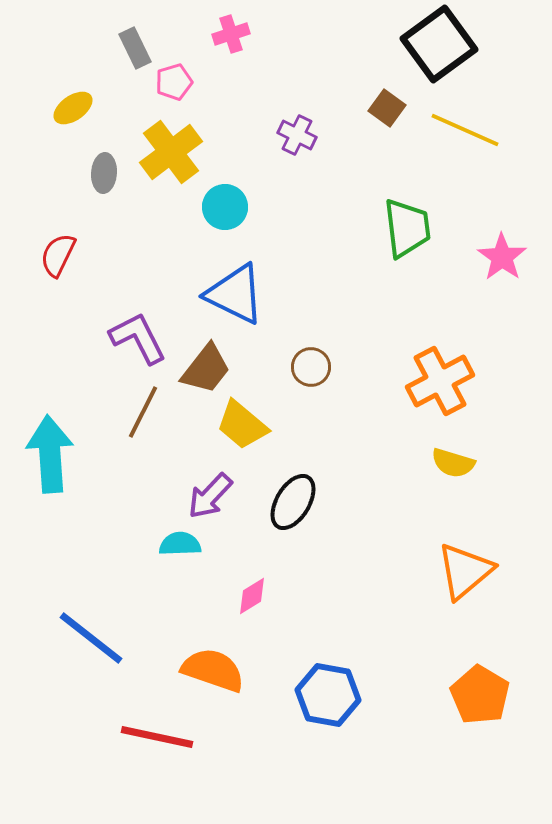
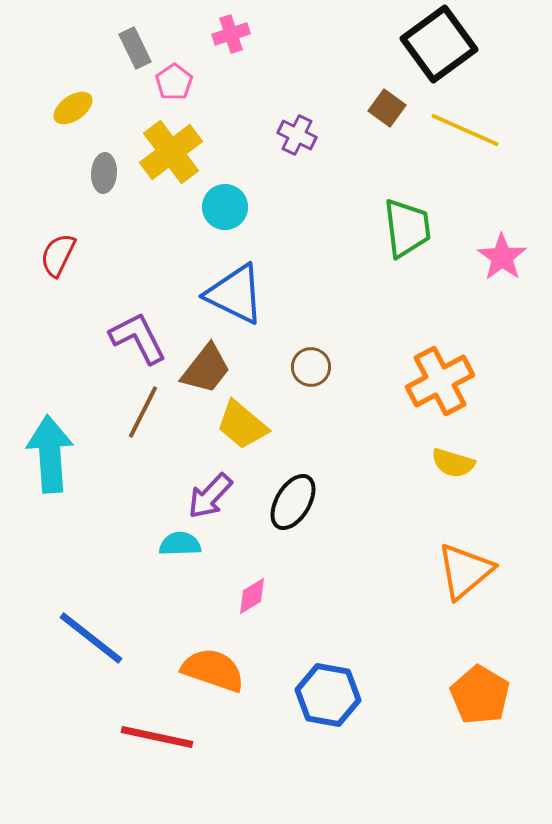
pink pentagon: rotated 18 degrees counterclockwise
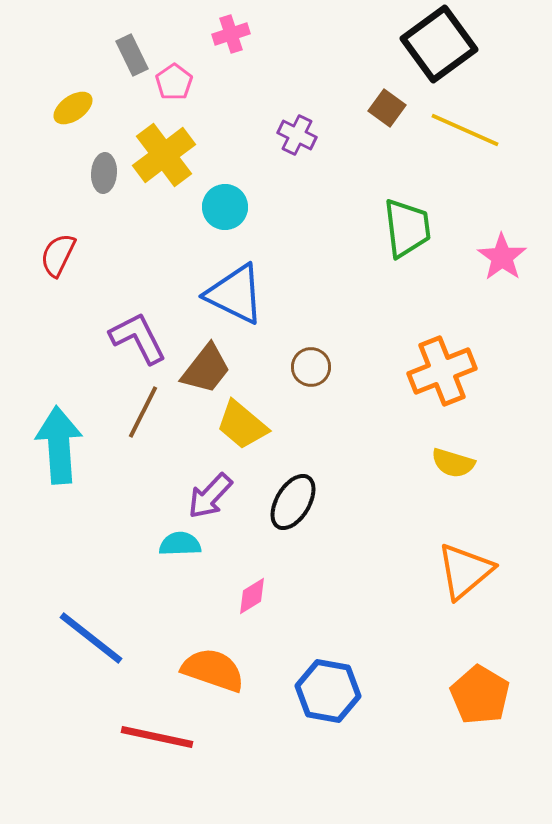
gray rectangle: moved 3 px left, 7 px down
yellow cross: moved 7 px left, 3 px down
orange cross: moved 2 px right, 10 px up; rotated 6 degrees clockwise
cyan arrow: moved 9 px right, 9 px up
blue hexagon: moved 4 px up
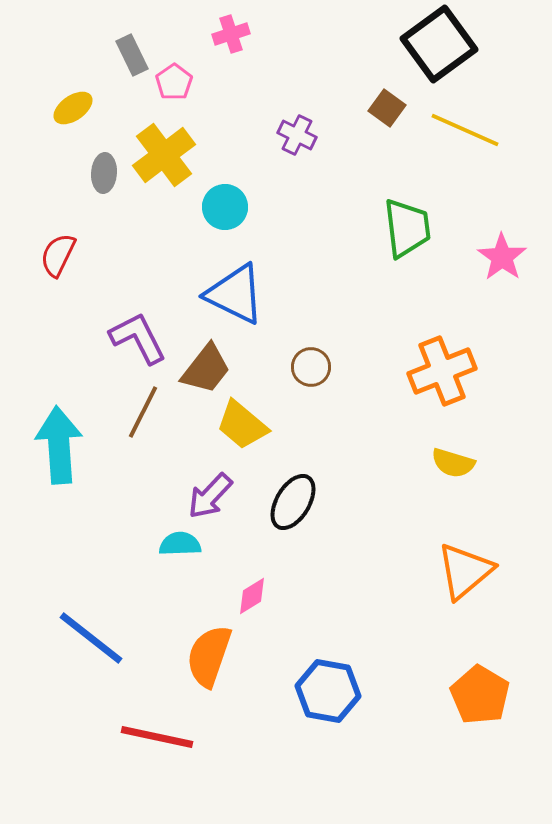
orange semicircle: moved 4 px left, 14 px up; rotated 90 degrees counterclockwise
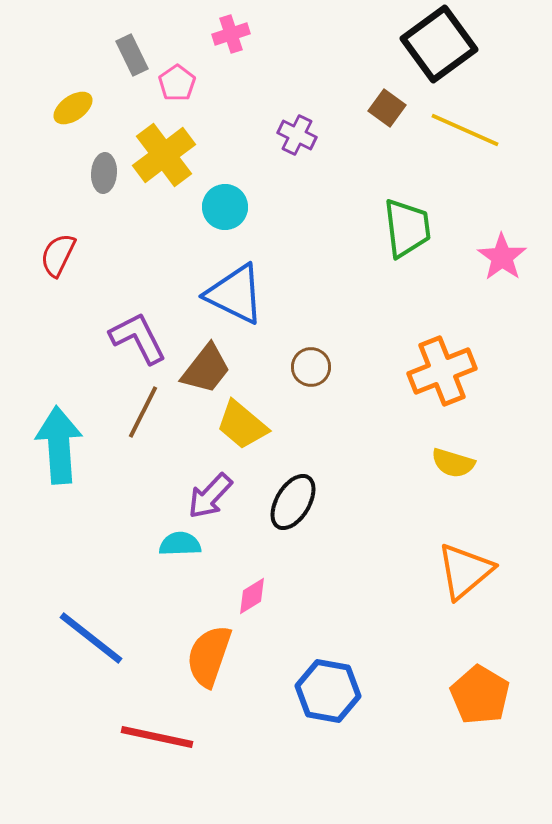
pink pentagon: moved 3 px right, 1 px down
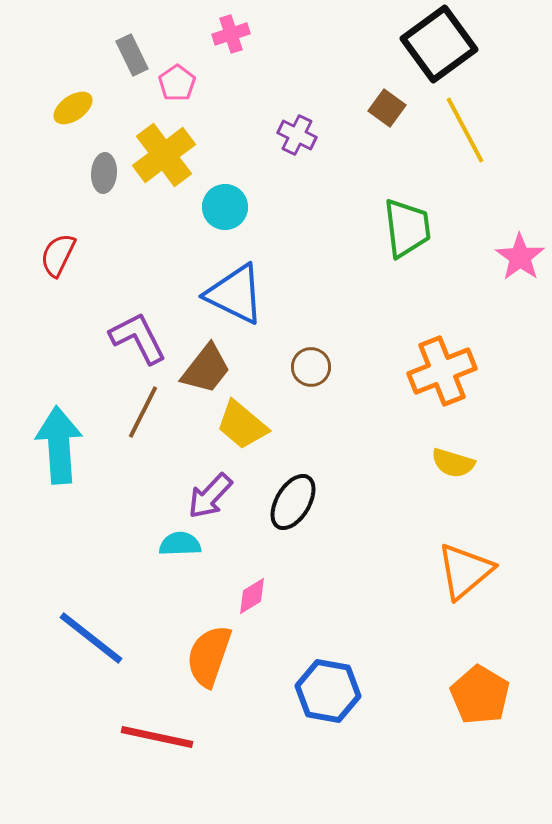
yellow line: rotated 38 degrees clockwise
pink star: moved 18 px right
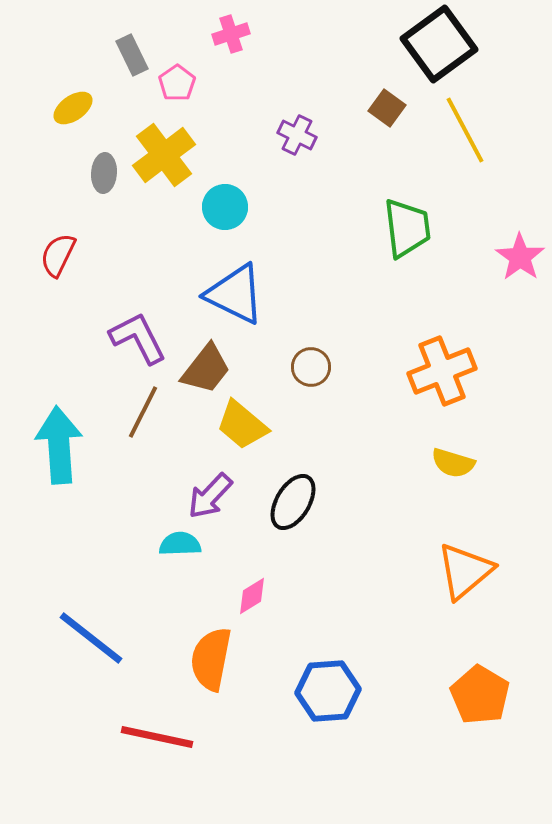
orange semicircle: moved 2 px right, 3 px down; rotated 8 degrees counterclockwise
blue hexagon: rotated 14 degrees counterclockwise
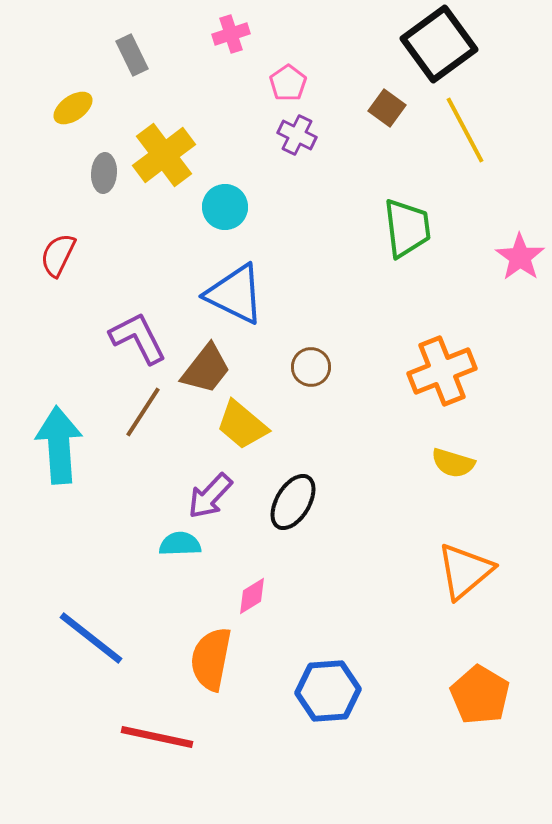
pink pentagon: moved 111 px right
brown line: rotated 6 degrees clockwise
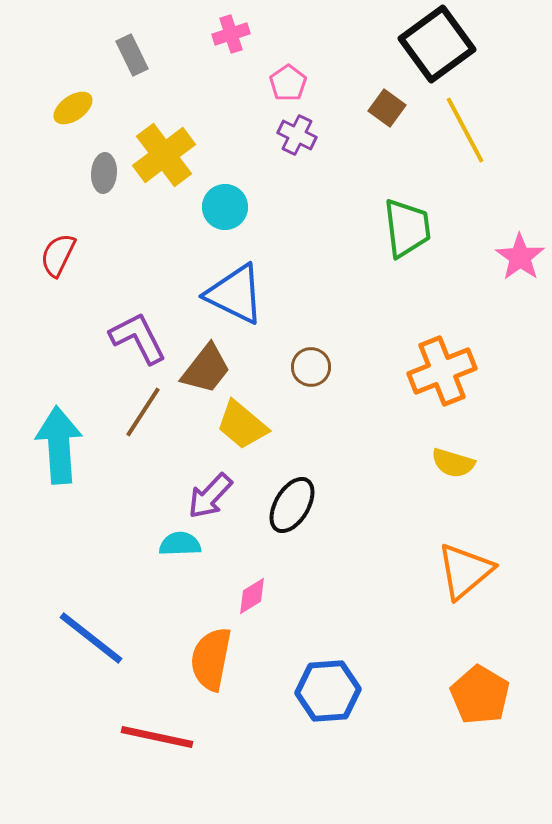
black square: moved 2 px left
black ellipse: moved 1 px left, 3 px down
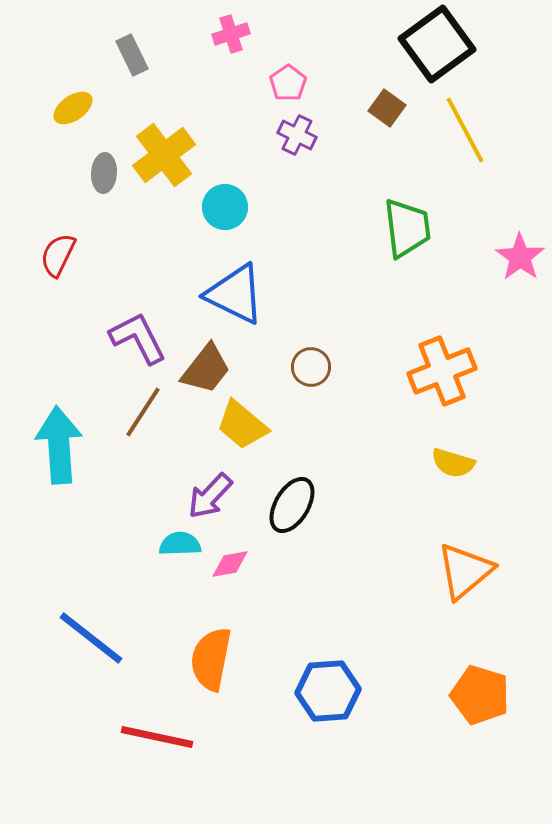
pink diamond: moved 22 px left, 32 px up; rotated 21 degrees clockwise
orange pentagon: rotated 14 degrees counterclockwise
